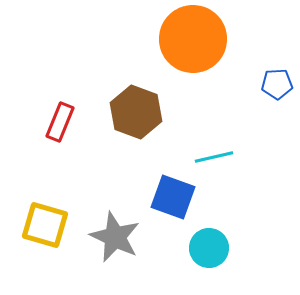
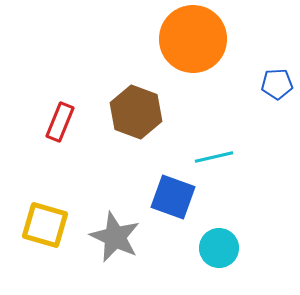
cyan circle: moved 10 px right
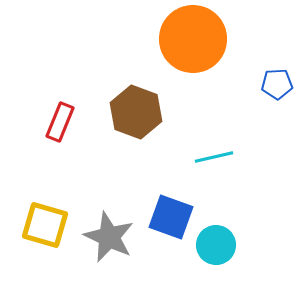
blue square: moved 2 px left, 20 px down
gray star: moved 6 px left
cyan circle: moved 3 px left, 3 px up
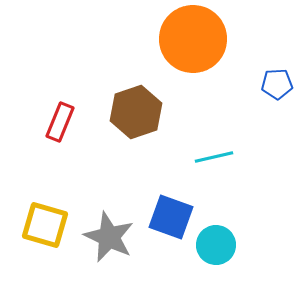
brown hexagon: rotated 21 degrees clockwise
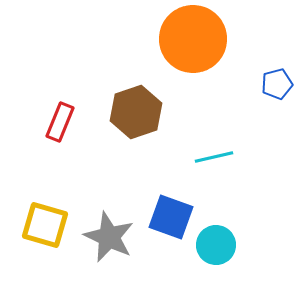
blue pentagon: rotated 12 degrees counterclockwise
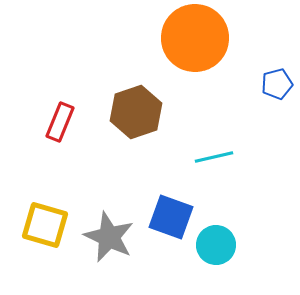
orange circle: moved 2 px right, 1 px up
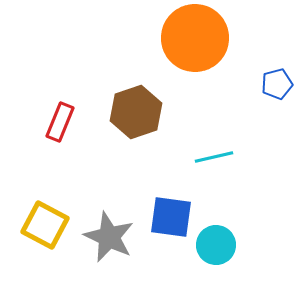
blue square: rotated 12 degrees counterclockwise
yellow square: rotated 12 degrees clockwise
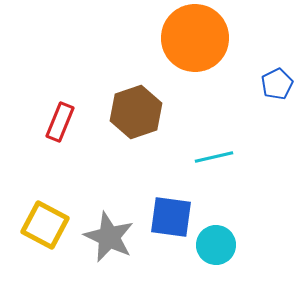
blue pentagon: rotated 12 degrees counterclockwise
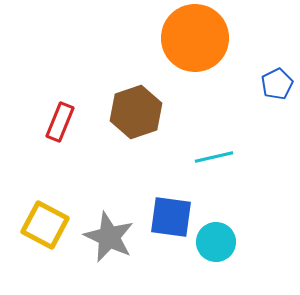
cyan circle: moved 3 px up
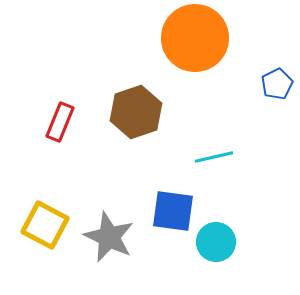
blue square: moved 2 px right, 6 px up
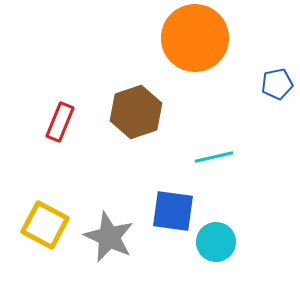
blue pentagon: rotated 16 degrees clockwise
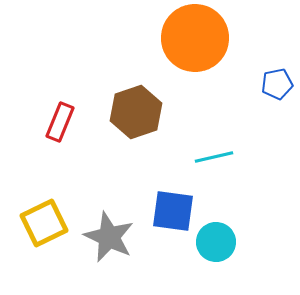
yellow square: moved 1 px left, 2 px up; rotated 36 degrees clockwise
